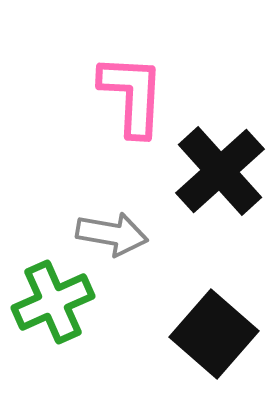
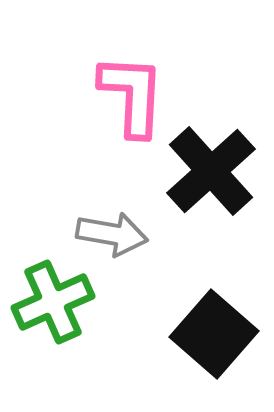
black cross: moved 9 px left
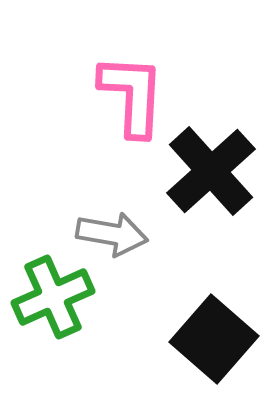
green cross: moved 5 px up
black square: moved 5 px down
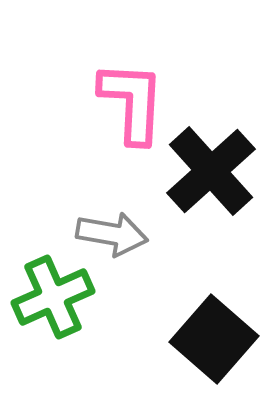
pink L-shape: moved 7 px down
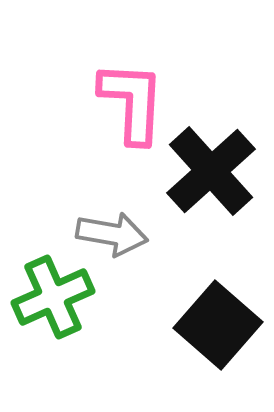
black square: moved 4 px right, 14 px up
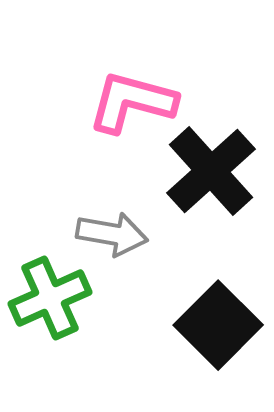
pink L-shape: rotated 78 degrees counterclockwise
green cross: moved 3 px left, 1 px down
black square: rotated 4 degrees clockwise
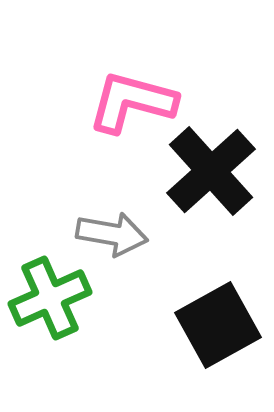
black square: rotated 16 degrees clockwise
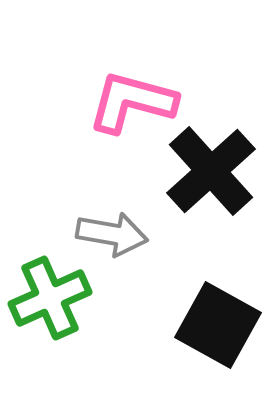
black square: rotated 32 degrees counterclockwise
